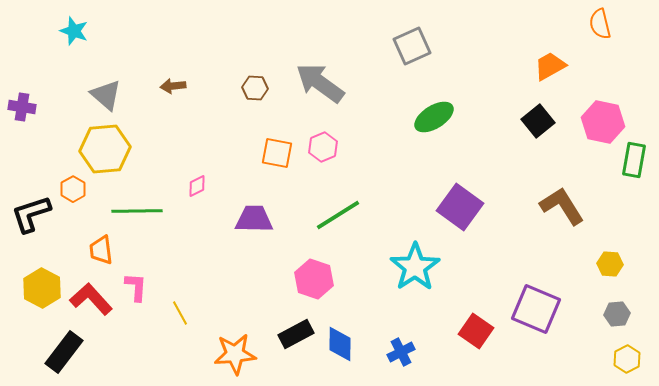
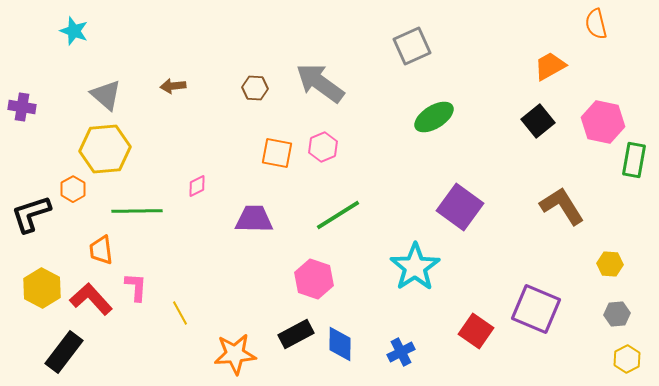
orange semicircle at (600, 24): moved 4 px left
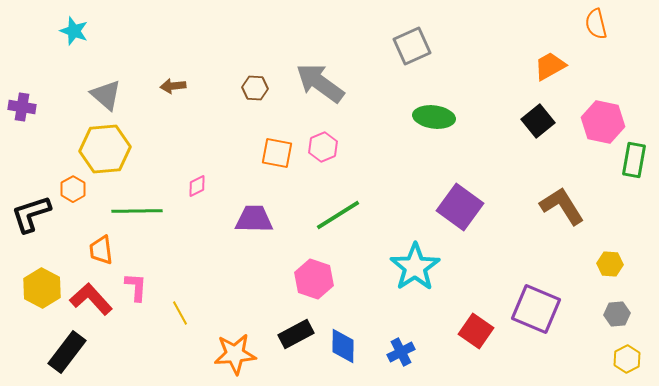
green ellipse at (434, 117): rotated 39 degrees clockwise
blue diamond at (340, 344): moved 3 px right, 2 px down
black rectangle at (64, 352): moved 3 px right
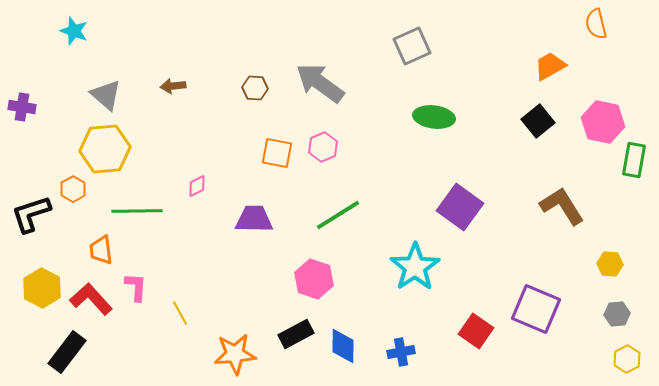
blue cross at (401, 352): rotated 16 degrees clockwise
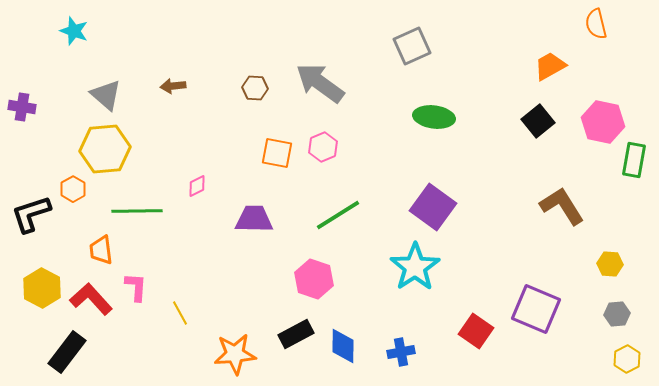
purple square at (460, 207): moved 27 px left
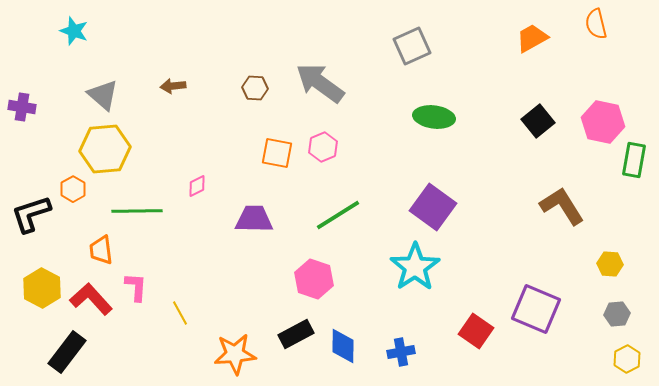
orange trapezoid at (550, 66): moved 18 px left, 28 px up
gray triangle at (106, 95): moved 3 px left
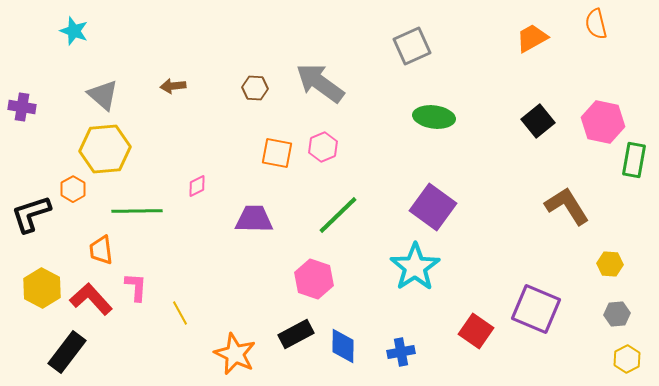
brown L-shape at (562, 206): moved 5 px right
green line at (338, 215): rotated 12 degrees counterclockwise
orange star at (235, 354): rotated 30 degrees clockwise
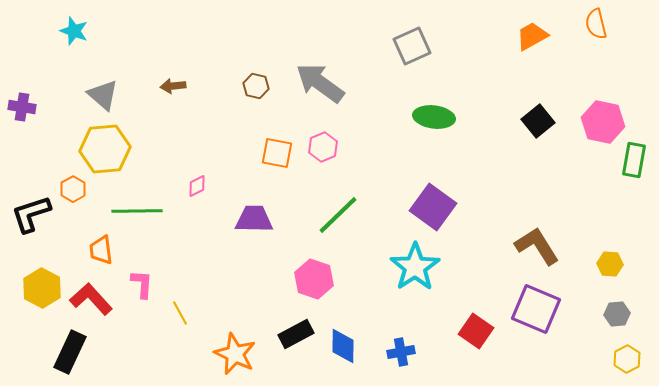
orange trapezoid at (532, 38): moved 2 px up
brown hexagon at (255, 88): moved 1 px right, 2 px up; rotated 10 degrees clockwise
brown L-shape at (567, 206): moved 30 px left, 40 px down
pink L-shape at (136, 287): moved 6 px right, 3 px up
black rectangle at (67, 352): moved 3 px right; rotated 12 degrees counterclockwise
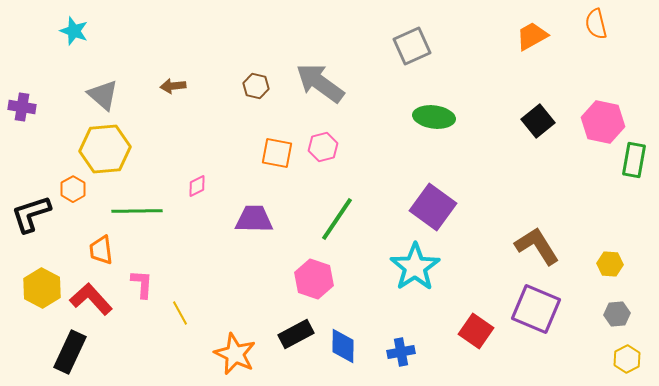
pink hexagon at (323, 147): rotated 8 degrees clockwise
green line at (338, 215): moved 1 px left, 4 px down; rotated 12 degrees counterclockwise
